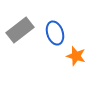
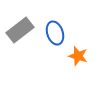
orange star: moved 2 px right
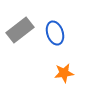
orange star: moved 14 px left, 17 px down; rotated 24 degrees counterclockwise
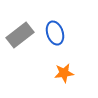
gray rectangle: moved 5 px down
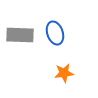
gray rectangle: rotated 40 degrees clockwise
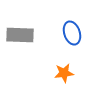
blue ellipse: moved 17 px right
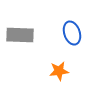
orange star: moved 5 px left, 2 px up
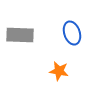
orange star: rotated 18 degrees clockwise
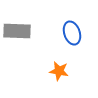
gray rectangle: moved 3 px left, 4 px up
